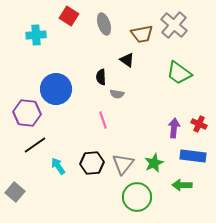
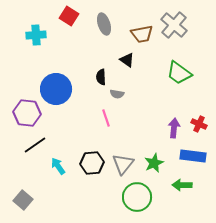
pink line: moved 3 px right, 2 px up
gray square: moved 8 px right, 8 px down
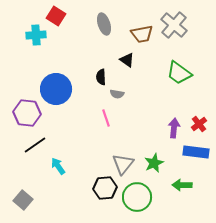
red square: moved 13 px left
red cross: rotated 28 degrees clockwise
blue rectangle: moved 3 px right, 4 px up
black hexagon: moved 13 px right, 25 px down
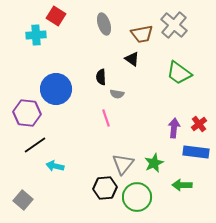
black triangle: moved 5 px right, 1 px up
cyan arrow: moved 3 px left; rotated 42 degrees counterclockwise
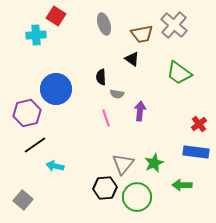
purple hexagon: rotated 20 degrees counterclockwise
purple arrow: moved 34 px left, 17 px up
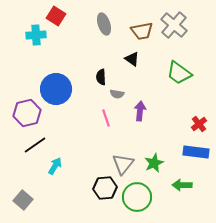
brown trapezoid: moved 3 px up
cyan arrow: rotated 108 degrees clockwise
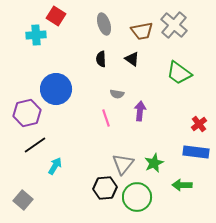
black semicircle: moved 18 px up
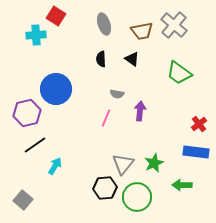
pink line: rotated 42 degrees clockwise
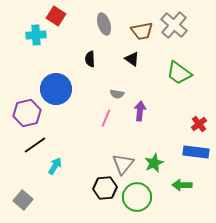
black semicircle: moved 11 px left
